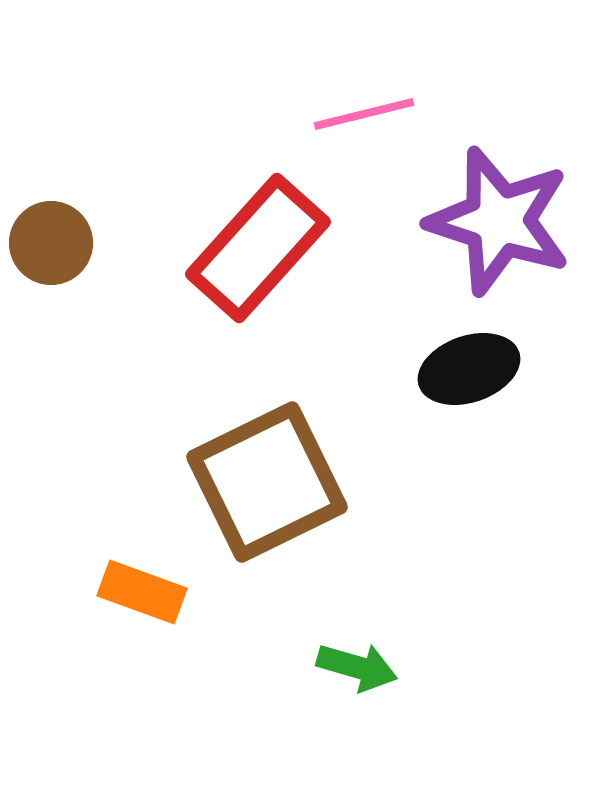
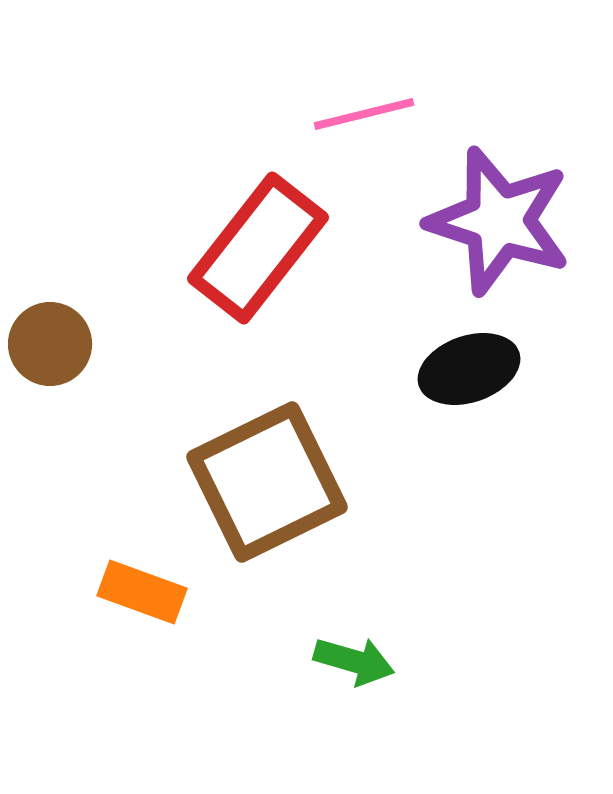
brown circle: moved 1 px left, 101 px down
red rectangle: rotated 4 degrees counterclockwise
green arrow: moved 3 px left, 6 px up
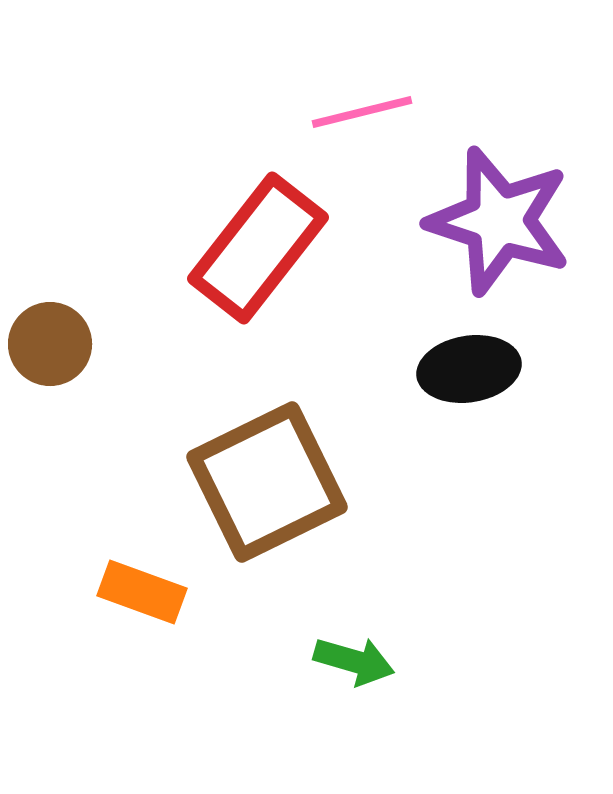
pink line: moved 2 px left, 2 px up
black ellipse: rotated 10 degrees clockwise
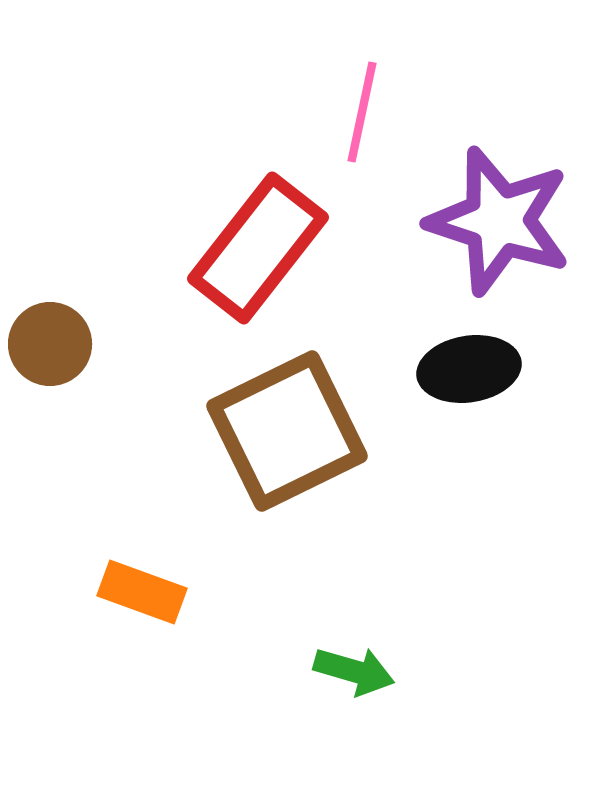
pink line: rotated 64 degrees counterclockwise
brown square: moved 20 px right, 51 px up
green arrow: moved 10 px down
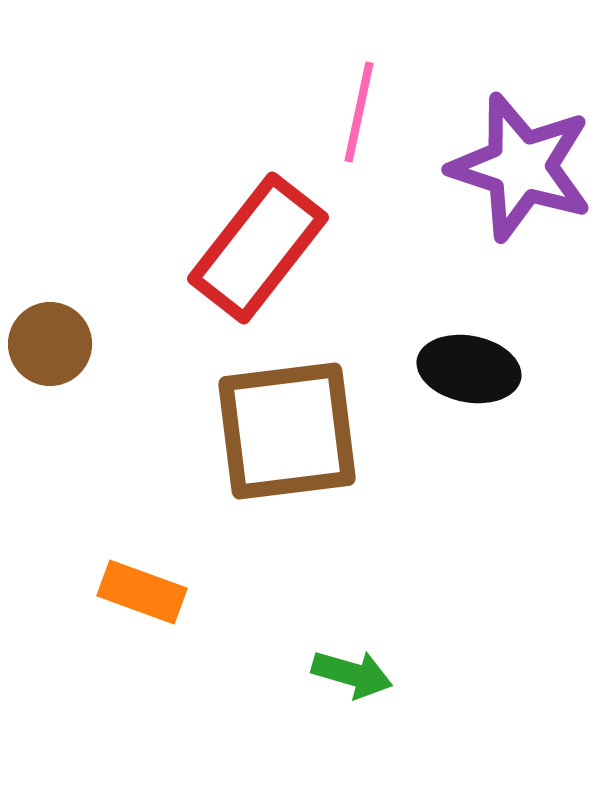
pink line: moved 3 px left
purple star: moved 22 px right, 54 px up
black ellipse: rotated 20 degrees clockwise
brown square: rotated 19 degrees clockwise
green arrow: moved 2 px left, 3 px down
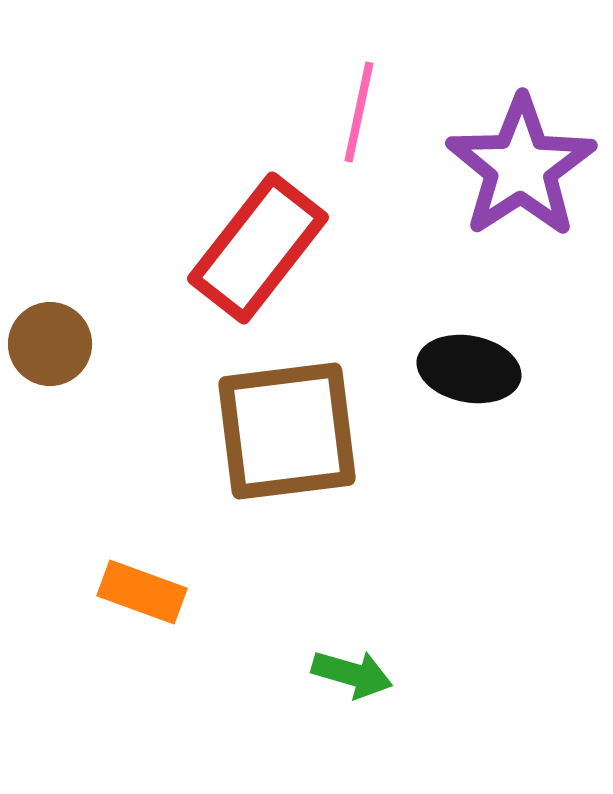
purple star: rotated 21 degrees clockwise
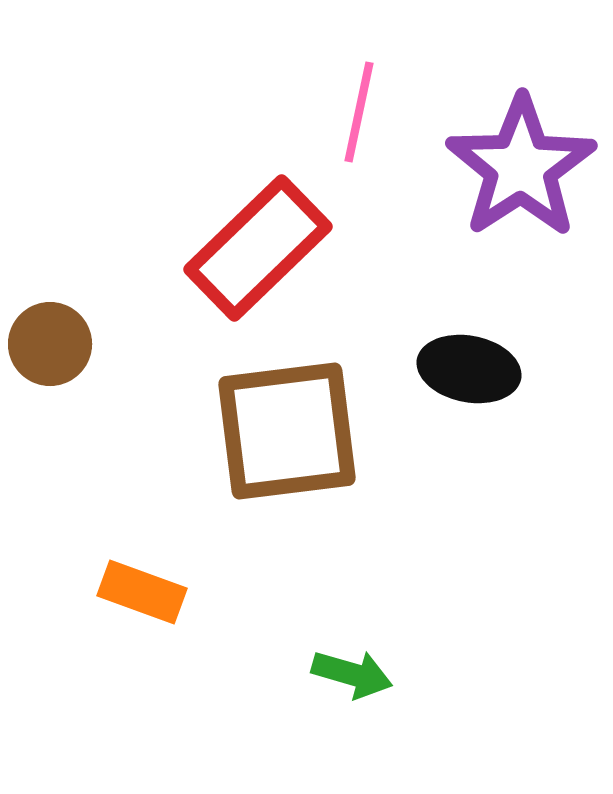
red rectangle: rotated 8 degrees clockwise
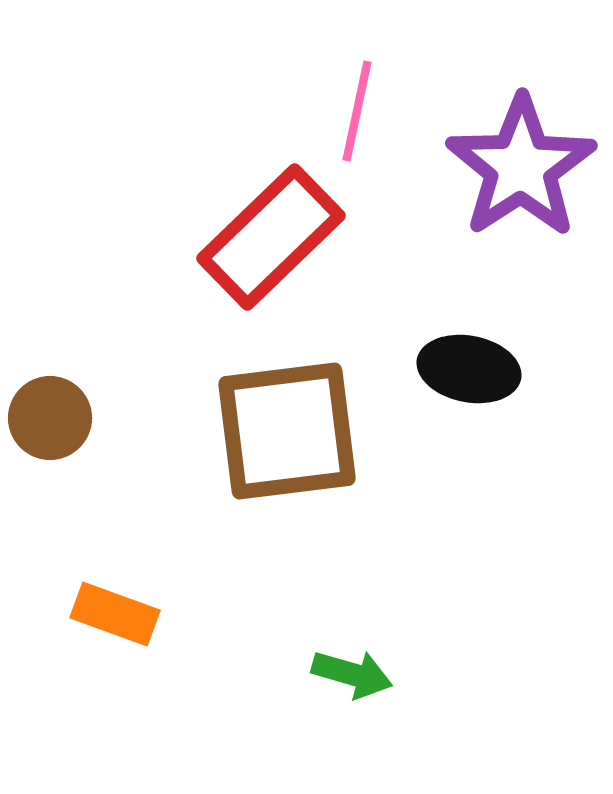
pink line: moved 2 px left, 1 px up
red rectangle: moved 13 px right, 11 px up
brown circle: moved 74 px down
orange rectangle: moved 27 px left, 22 px down
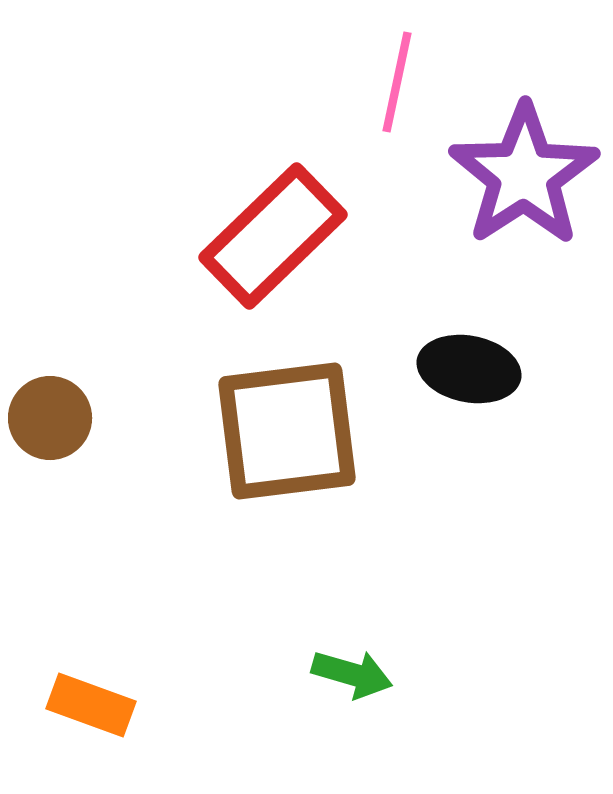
pink line: moved 40 px right, 29 px up
purple star: moved 3 px right, 8 px down
red rectangle: moved 2 px right, 1 px up
orange rectangle: moved 24 px left, 91 px down
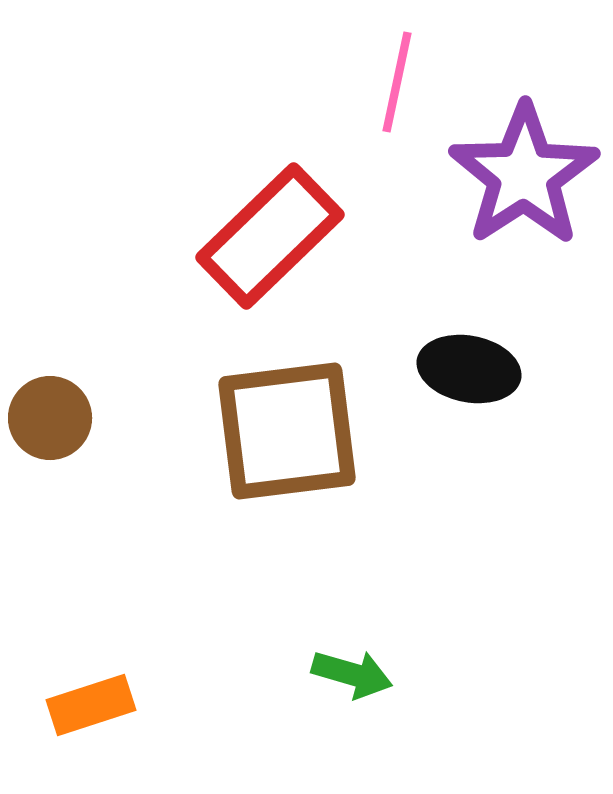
red rectangle: moved 3 px left
orange rectangle: rotated 38 degrees counterclockwise
